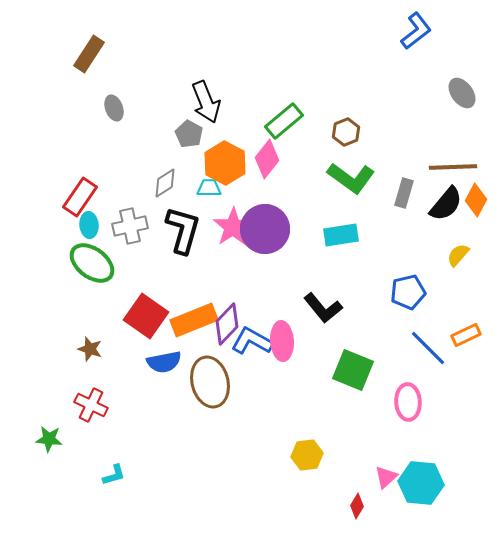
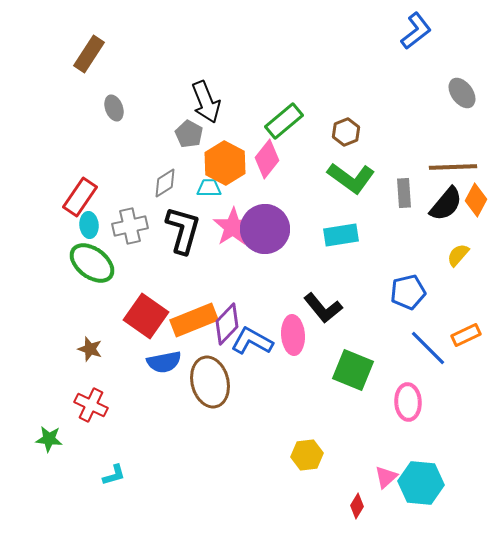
gray rectangle at (404, 193): rotated 20 degrees counterclockwise
pink ellipse at (282, 341): moved 11 px right, 6 px up
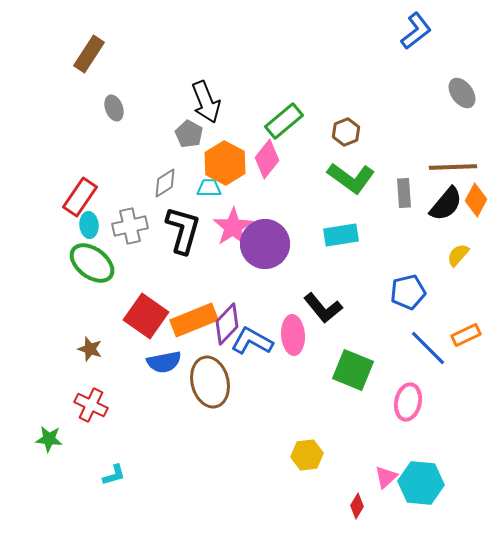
purple circle at (265, 229): moved 15 px down
pink ellipse at (408, 402): rotated 15 degrees clockwise
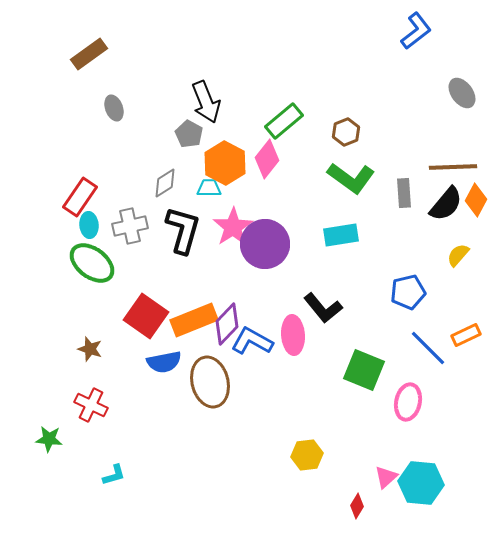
brown rectangle at (89, 54): rotated 21 degrees clockwise
green square at (353, 370): moved 11 px right
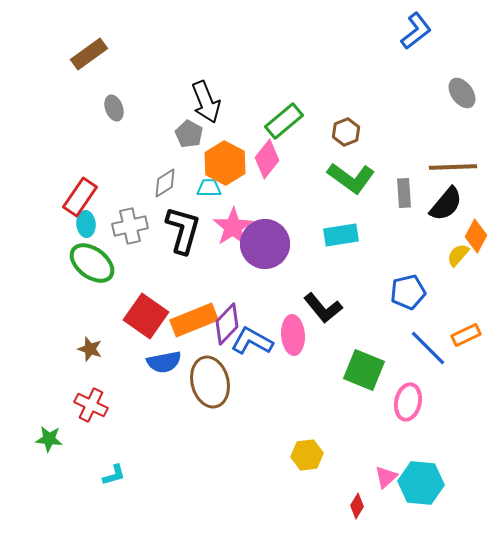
orange diamond at (476, 200): moved 36 px down
cyan ellipse at (89, 225): moved 3 px left, 1 px up
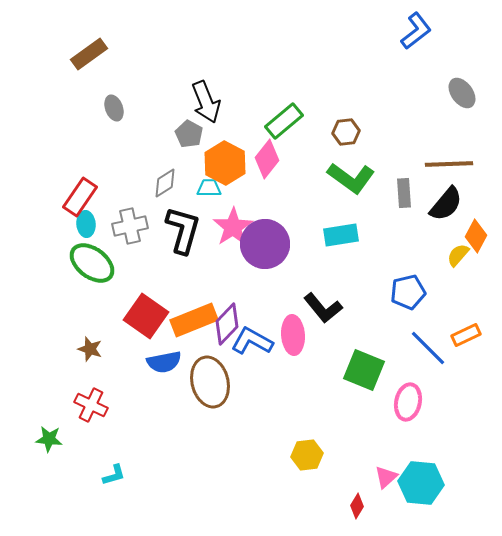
brown hexagon at (346, 132): rotated 16 degrees clockwise
brown line at (453, 167): moved 4 px left, 3 px up
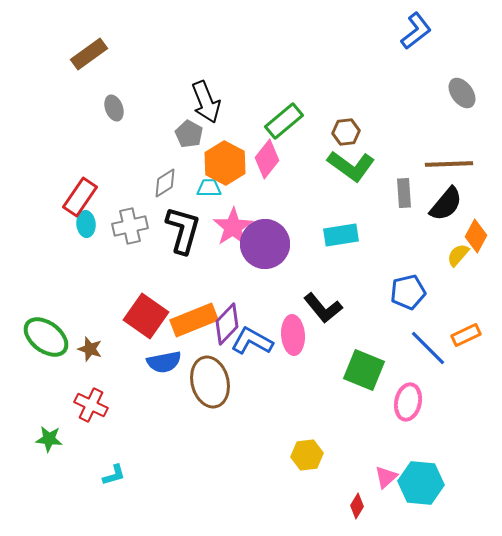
green L-shape at (351, 178): moved 12 px up
green ellipse at (92, 263): moved 46 px left, 74 px down
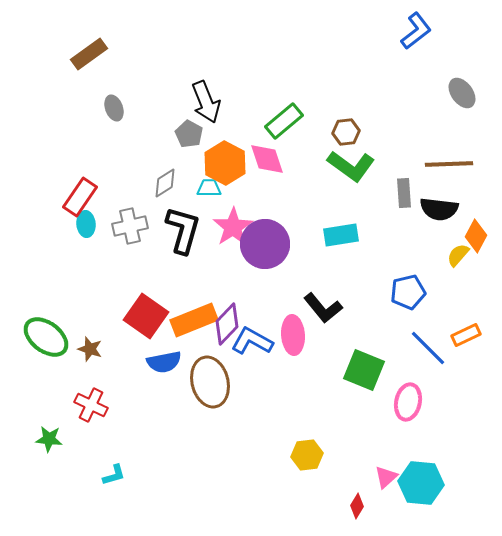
pink diamond at (267, 159): rotated 57 degrees counterclockwise
black semicircle at (446, 204): moved 7 px left, 5 px down; rotated 57 degrees clockwise
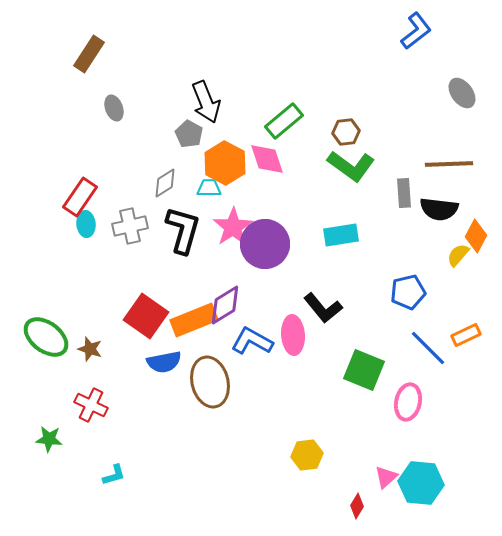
brown rectangle at (89, 54): rotated 21 degrees counterclockwise
purple diamond at (227, 324): moved 2 px left, 19 px up; rotated 15 degrees clockwise
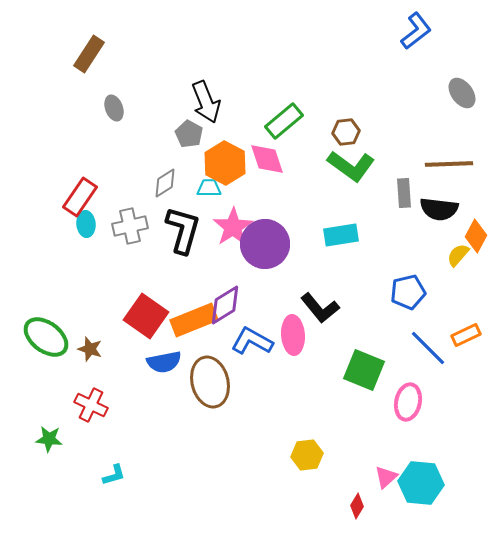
black L-shape at (323, 308): moved 3 px left
